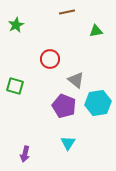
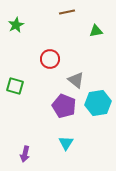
cyan triangle: moved 2 px left
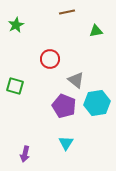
cyan hexagon: moved 1 px left
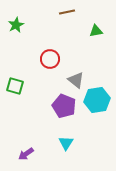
cyan hexagon: moved 3 px up
purple arrow: moved 1 px right; rotated 42 degrees clockwise
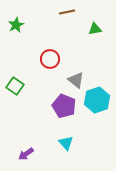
green triangle: moved 1 px left, 2 px up
green square: rotated 18 degrees clockwise
cyan hexagon: rotated 10 degrees counterclockwise
cyan triangle: rotated 14 degrees counterclockwise
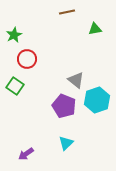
green star: moved 2 px left, 10 px down
red circle: moved 23 px left
cyan triangle: rotated 28 degrees clockwise
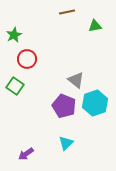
green triangle: moved 3 px up
cyan hexagon: moved 2 px left, 3 px down
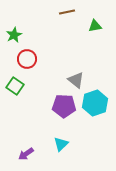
purple pentagon: rotated 20 degrees counterclockwise
cyan triangle: moved 5 px left, 1 px down
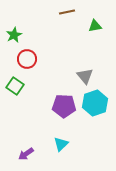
gray triangle: moved 9 px right, 4 px up; rotated 12 degrees clockwise
